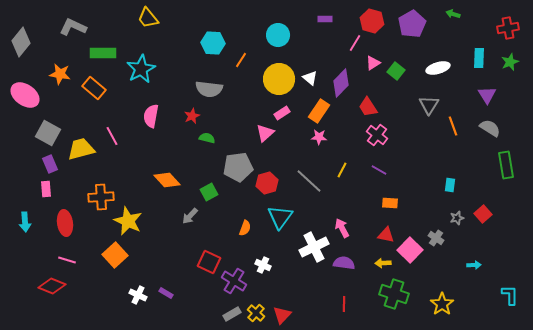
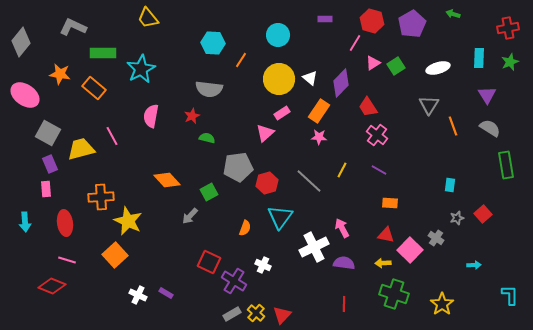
green square at (396, 71): moved 5 px up; rotated 18 degrees clockwise
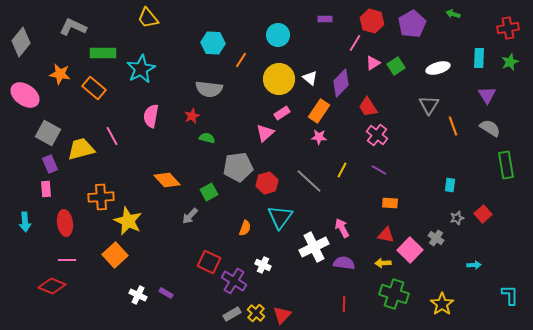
pink line at (67, 260): rotated 18 degrees counterclockwise
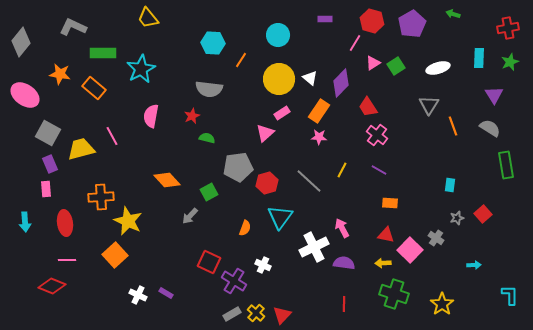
purple triangle at (487, 95): moved 7 px right
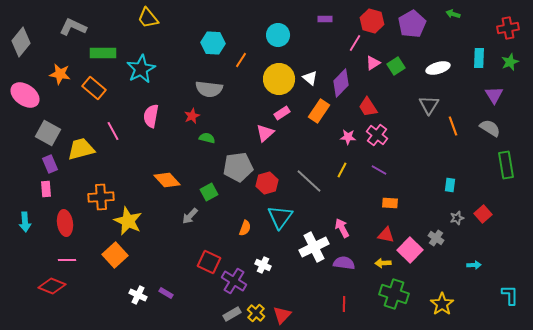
pink line at (112, 136): moved 1 px right, 5 px up
pink star at (319, 137): moved 29 px right
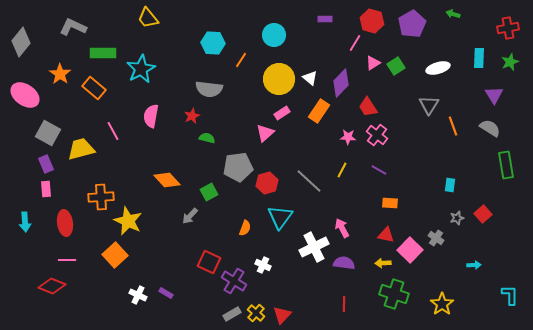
cyan circle at (278, 35): moved 4 px left
orange star at (60, 74): rotated 25 degrees clockwise
purple rectangle at (50, 164): moved 4 px left
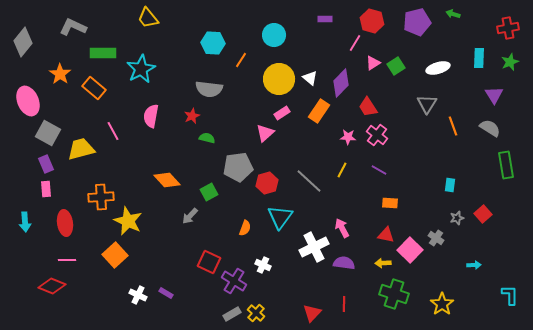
purple pentagon at (412, 24): moved 5 px right, 2 px up; rotated 16 degrees clockwise
gray diamond at (21, 42): moved 2 px right
pink ellipse at (25, 95): moved 3 px right, 6 px down; rotated 32 degrees clockwise
gray triangle at (429, 105): moved 2 px left, 1 px up
red triangle at (282, 315): moved 30 px right, 2 px up
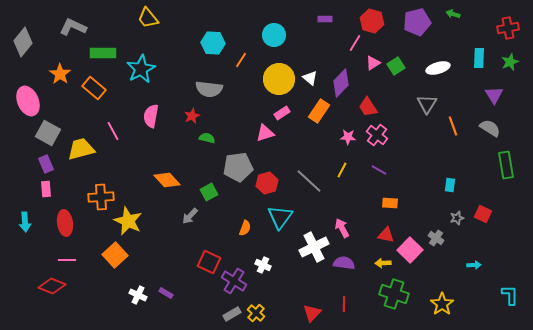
pink triangle at (265, 133): rotated 24 degrees clockwise
red square at (483, 214): rotated 24 degrees counterclockwise
